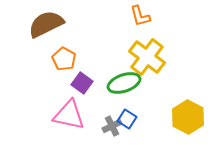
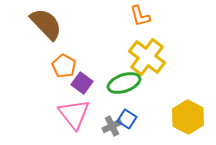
brown semicircle: rotated 72 degrees clockwise
orange pentagon: moved 7 px down
pink triangle: moved 5 px right, 1 px up; rotated 40 degrees clockwise
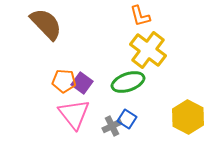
yellow cross: moved 1 px right, 7 px up
orange pentagon: moved 15 px down; rotated 25 degrees counterclockwise
green ellipse: moved 4 px right, 1 px up
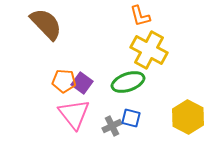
yellow cross: moved 1 px right; rotated 9 degrees counterclockwise
blue square: moved 4 px right, 1 px up; rotated 18 degrees counterclockwise
